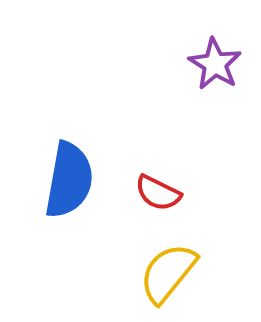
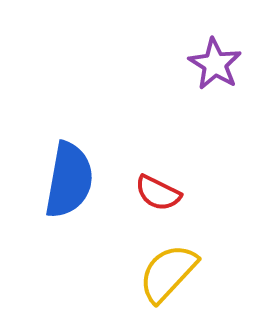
yellow semicircle: rotated 4 degrees clockwise
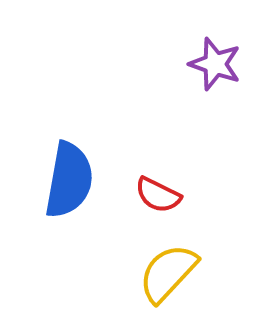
purple star: rotated 12 degrees counterclockwise
red semicircle: moved 2 px down
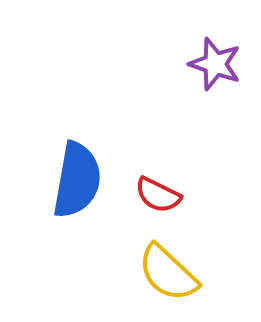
blue semicircle: moved 8 px right
yellow semicircle: rotated 90 degrees counterclockwise
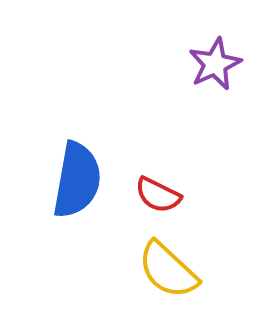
purple star: rotated 28 degrees clockwise
yellow semicircle: moved 3 px up
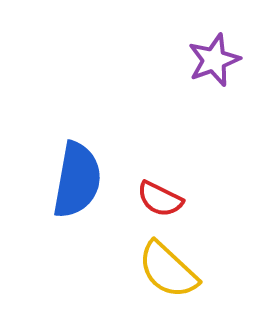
purple star: moved 1 px left, 4 px up; rotated 4 degrees clockwise
red semicircle: moved 2 px right, 4 px down
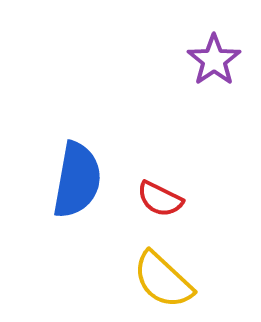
purple star: rotated 14 degrees counterclockwise
yellow semicircle: moved 5 px left, 10 px down
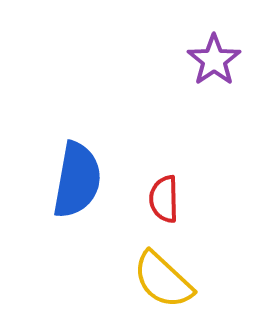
red semicircle: moved 4 px right; rotated 63 degrees clockwise
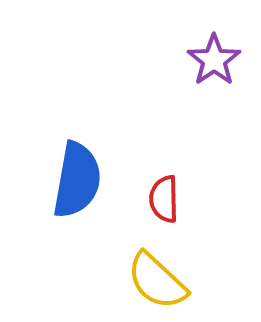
yellow semicircle: moved 6 px left, 1 px down
